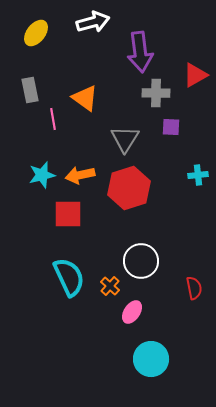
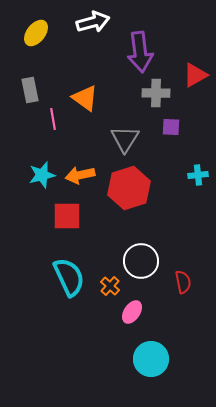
red square: moved 1 px left, 2 px down
red semicircle: moved 11 px left, 6 px up
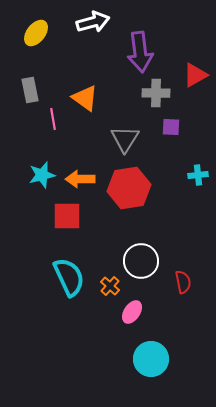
orange arrow: moved 4 px down; rotated 12 degrees clockwise
red hexagon: rotated 9 degrees clockwise
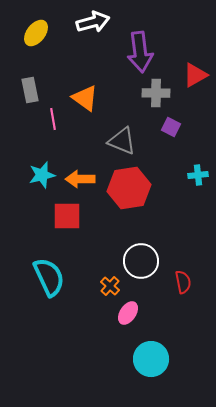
purple square: rotated 24 degrees clockwise
gray triangle: moved 3 px left, 2 px down; rotated 40 degrees counterclockwise
cyan semicircle: moved 20 px left
pink ellipse: moved 4 px left, 1 px down
